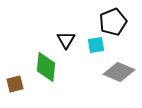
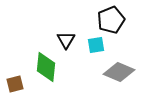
black pentagon: moved 2 px left, 2 px up
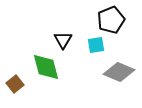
black triangle: moved 3 px left
green diamond: rotated 20 degrees counterclockwise
brown square: rotated 24 degrees counterclockwise
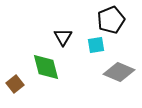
black triangle: moved 3 px up
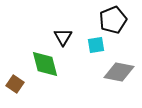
black pentagon: moved 2 px right
green diamond: moved 1 px left, 3 px up
gray diamond: rotated 12 degrees counterclockwise
brown square: rotated 18 degrees counterclockwise
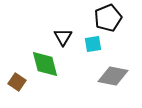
black pentagon: moved 5 px left, 2 px up
cyan square: moved 3 px left, 1 px up
gray diamond: moved 6 px left, 4 px down
brown square: moved 2 px right, 2 px up
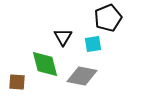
gray diamond: moved 31 px left
brown square: rotated 30 degrees counterclockwise
